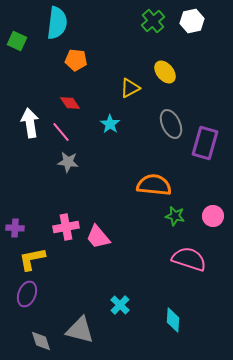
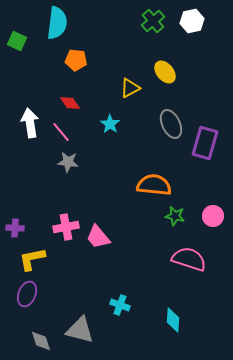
cyan cross: rotated 24 degrees counterclockwise
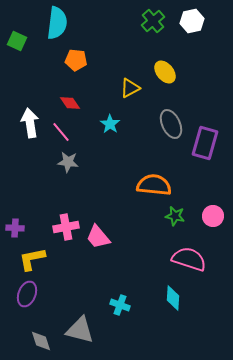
cyan diamond: moved 22 px up
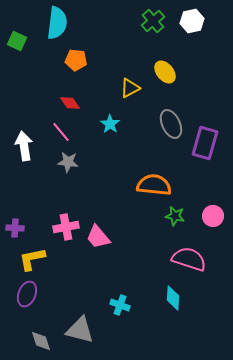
white arrow: moved 6 px left, 23 px down
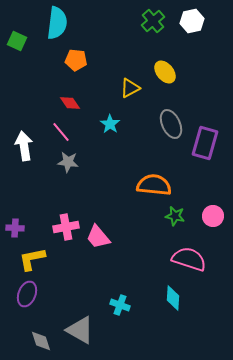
gray triangle: rotated 16 degrees clockwise
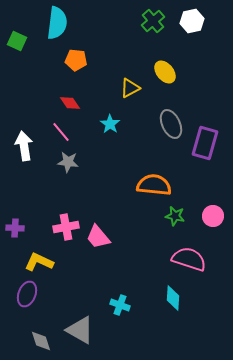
yellow L-shape: moved 7 px right, 3 px down; rotated 36 degrees clockwise
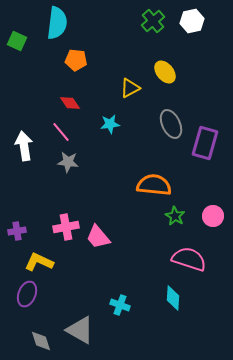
cyan star: rotated 30 degrees clockwise
green star: rotated 18 degrees clockwise
purple cross: moved 2 px right, 3 px down; rotated 12 degrees counterclockwise
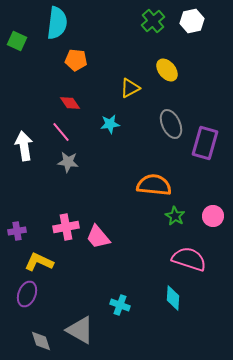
yellow ellipse: moved 2 px right, 2 px up
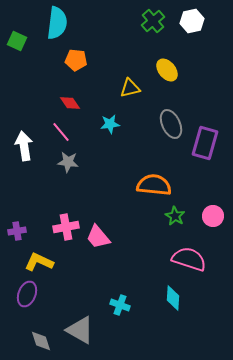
yellow triangle: rotated 15 degrees clockwise
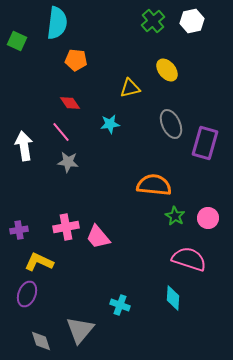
pink circle: moved 5 px left, 2 px down
purple cross: moved 2 px right, 1 px up
gray triangle: rotated 40 degrees clockwise
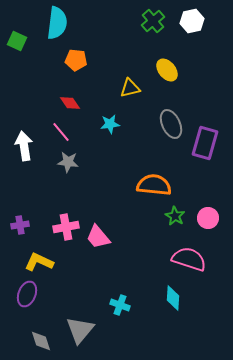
purple cross: moved 1 px right, 5 px up
